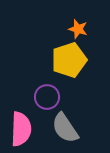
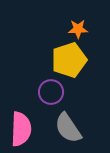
orange star: rotated 18 degrees counterclockwise
purple circle: moved 4 px right, 5 px up
gray semicircle: moved 3 px right
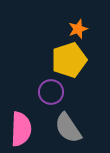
orange star: rotated 18 degrees counterclockwise
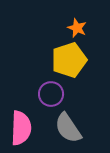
orange star: moved 1 px left, 1 px up; rotated 30 degrees counterclockwise
purple circle: moved 2 px down
pink semicircle: moved 1 px up
